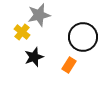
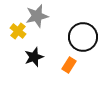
gray star: moved 2 px left, 1 px down
yellow cross: moved 4 px left, 1 px up
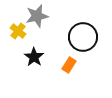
black star: rotated 18 degrees counterclockwise
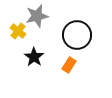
black circle: moved 6 px left, 2 px up
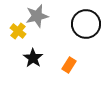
black circle: moved 9 px right, 11 px up
black star: moved 1 px left, 1 px down
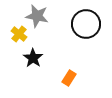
gray star: rotated 25 degrees clockwise
yellow cross: moved 1 px right, 3 px down
orange rectangle: moved 13 px down
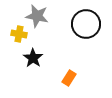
yellow cross: rotated 28 degrees counterclockwise
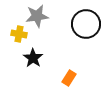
gray star: rotated 20 degrees counterclockwise
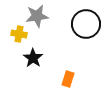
orange rectangle: moved 1 px left, 1 px down; rotated 14 degrees counterclockwise
